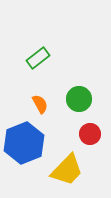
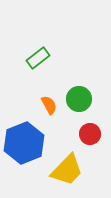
orange semicircle: moved 9 px right, 1 px down
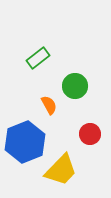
green circle: moved 4 px left, 13 px up
blue hexagon: moved 1 px right, 1 px up
yellow trapezoid: moved 6 px left
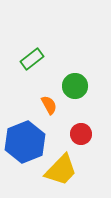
green rectangle: moved 6 px left, 1 px down
red circle: moved 9 px left
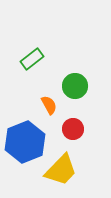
red circle: moved 8 px left, 5 px up
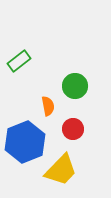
green rectangle: moved 13 px left, 2 px down
orange semicircle: moved 1 px left, 1 px down; rotated 18 degrees clockwise
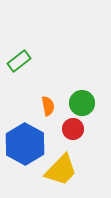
green circle: moved 7 px right, 17 px down
blue hexagon: moved 2 px down; rotated 9 degrees counterclockwise
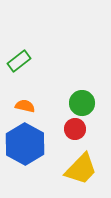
orange semicircle: moved 23 px left; rotated 66 degrees counterclockwise
red circle: moved 2 px right
yellow trapezoid: moved 20 px right, 1 px up
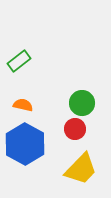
orange semicircle: moved 2 px left, 1 px up
